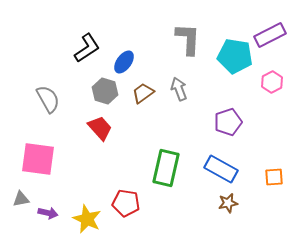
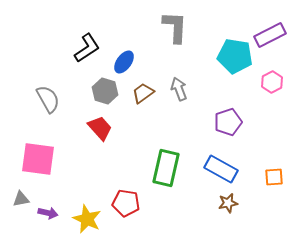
gray L-shape: moved 13 px left, 12 px up
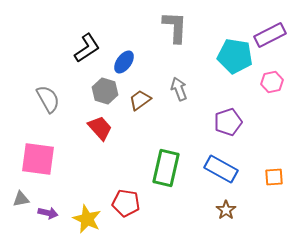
pink hexagon: rotated 15 degrees clockwise
brown trapezoid: moved 3 px left, 7 px down
brown star: moved 2 px left, 7 px down; rotated 24 degrees counterclockwise
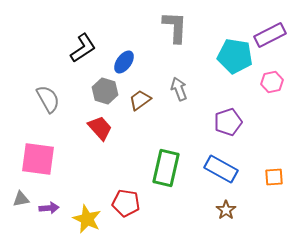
black L-shape: moved 4 px left
purple arrow: moved 1 px right, 5 px up; rotated 18 degrees counterclockwise
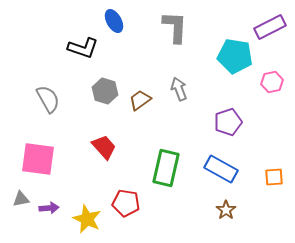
purple rectangle: moved 8 px up
black L-shape: rotated 52 degrees clockwise
blue ellipse: moved 10 px left, 41 px up; rotated 65 degrees counterclockwise
red trapezoid: moved 4 px right, 19 px down
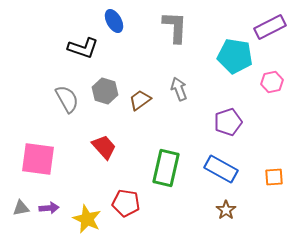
gray semicircle: moved 19 px right
gray triangle: moved 9 px down
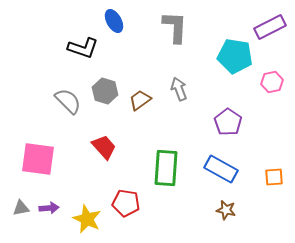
gray semicircle: moved 1 px right, 2 px down; rotated 16 degrees counterclockwise
purple pentagon: rotated 20 degrees counterclockwise
green rectangle: rotated 9 degrees counterclockwise
brown star: rotated 24 degrees counterclockwise
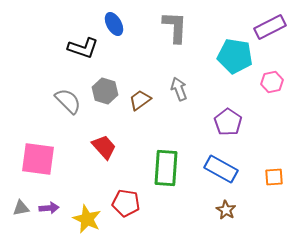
blue ellipse: moved 3 px down
brown star: rotated 18 degrees clockwise
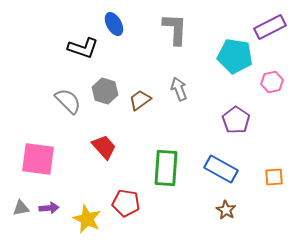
gray L-shape: moved 2 px down
purple pentagon: moved 8 px right, 2 px up
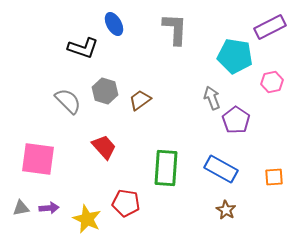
gray arrow: moved 33 px right, 9 px down
